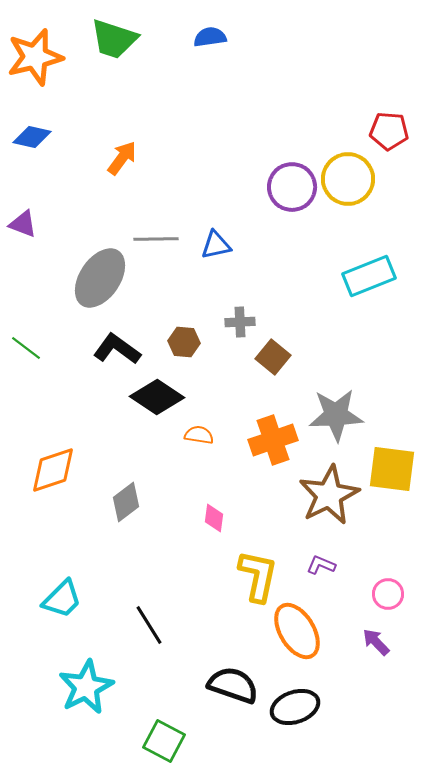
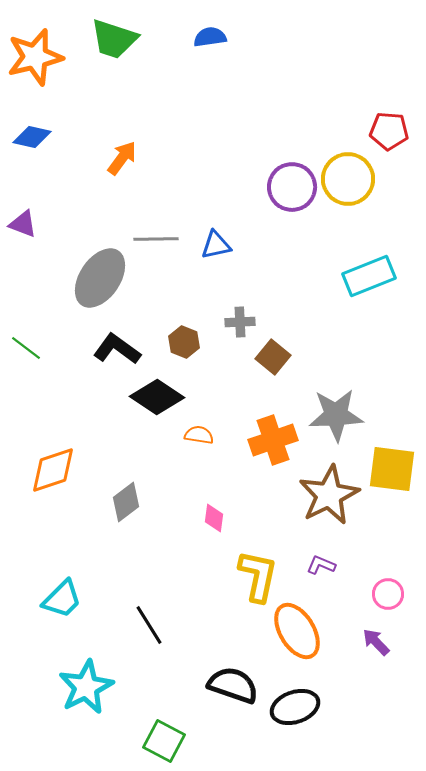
brown hexagon: rotated 16 degrees clockwise
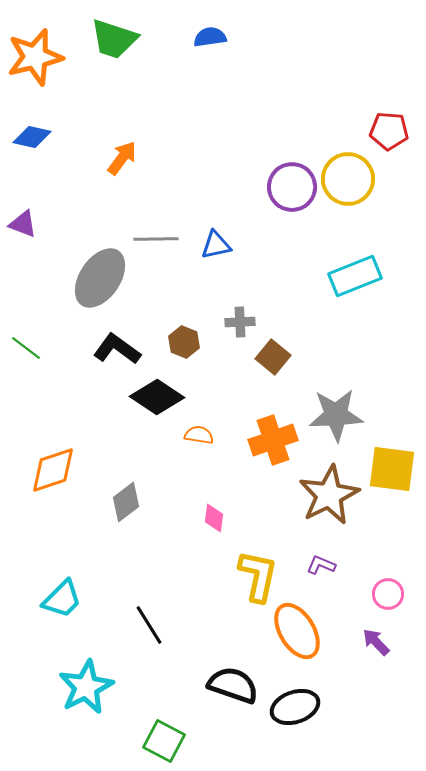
cyan rectangle: moved 14 px left
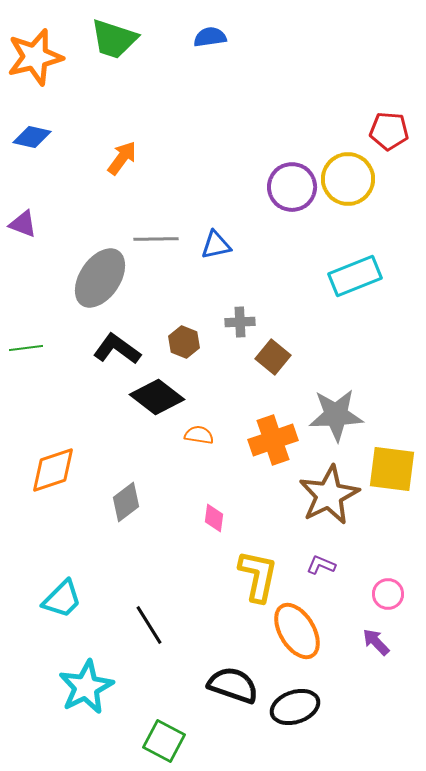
green line: rotated 44 degrees counterclockwise
black diamond: rotated 4 degrees clockwise
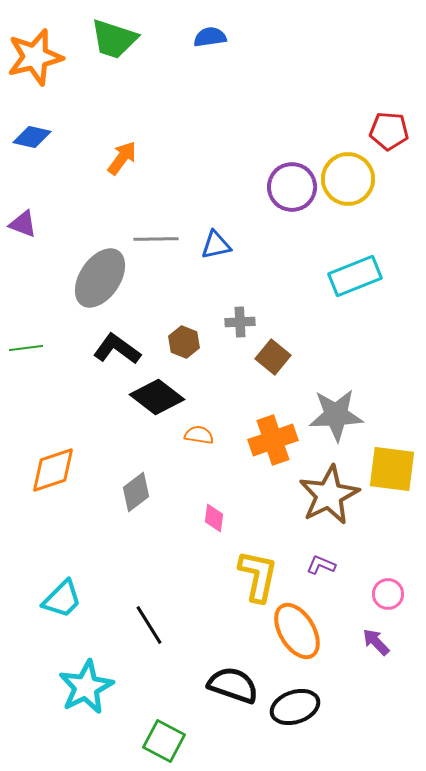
gray diamond: moved 10 px right, 10 px up
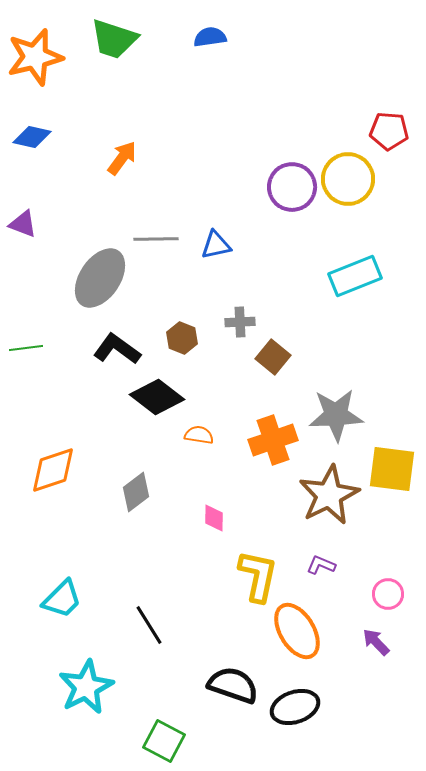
brown hexagon: moved 2 px left, 4 px up
pink diamond: rotated 8 degrees counterclockwise
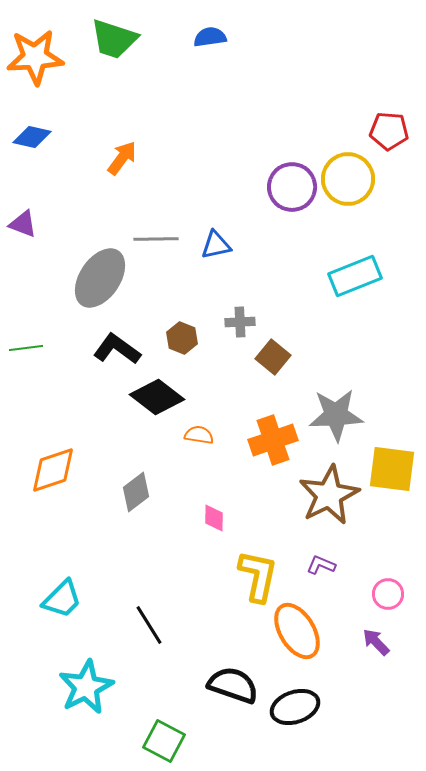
orange star: rotated 10 degrees clockwise
